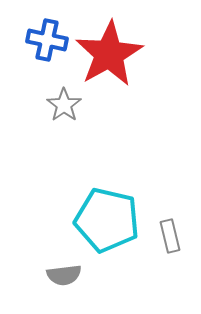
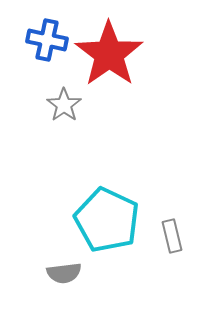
red star: rotated 6 degrees counterclockwise
cyan pentagon: rotated 12 degrees clockwise
gray rectangle: moved 2 px right
gray semicircle: moved 2 px up
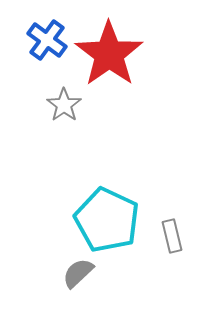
blue cross: rotated 24 degrees clockwise
gray semicircle: moved 14 px right; rotated 144 degrees clockwise
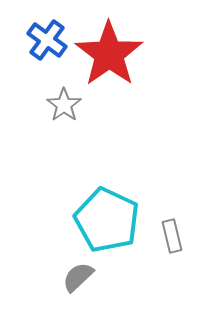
gray semicircle: moved 4 px down
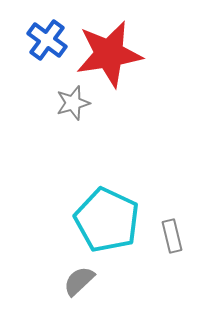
red star: rotated 26 degrees clockwise
gray star: moved 9 px right, 2 px up; rotated 20 degrees clockwise
gray semicircle: moved 1 px right, 4 px down
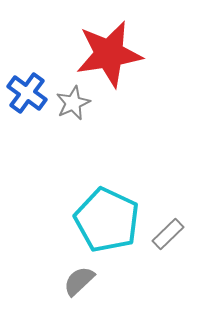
blue cross: moved 20 px left, 53 px down
gray star: rotated 8 degrees counterclockwise
gray rectangle: moved 4 px left, 2 px up; rotated 60 degrees clockwise
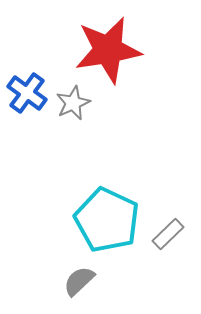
red star: moved 1 px left, 4 px up
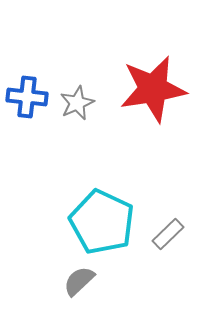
red star: moved 45 px right, 39 px down
blue cross: moved 4 px down; rotated 30 degrees counterclockwise
gray star: moved 4 px right
cyan pentagon: moved 5 px left, 2 px down
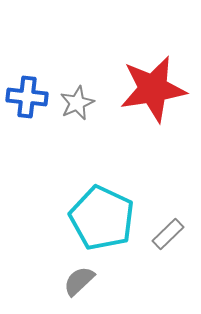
cyan pentagon: moved 4 px up
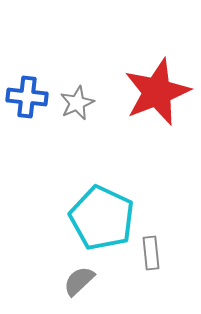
red star: moved 4 px right, 3 px down; rotated 12 degrees counterclockwise
gray rectangle: moved 17 px left, 19 px down; rotated 52 degrees counterclockwise
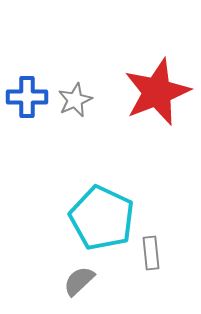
blue cross: rotated 6 degrees counterclockwise
gray star: moved 2 px left, 3 px up
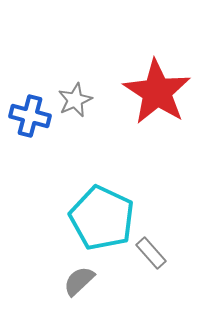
red star: rotated 18 degrees counterclockwise
blue cross: moved 3 px right, 19 px down; rotated 15 degrees clockwise
gray rectangle: rotated 36 degrees counterclockwise
